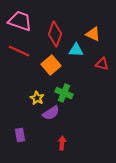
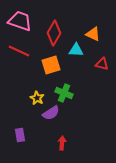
red diamond: moved 1 px left, 1 px up; rotated 10 degrees clockwise
orange square: rotated 24 degrees clockwise
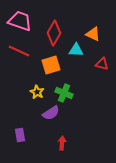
yellow star: moved 6 px up
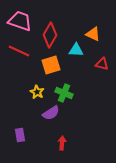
red diamond: moved 4 px left, 2 px down
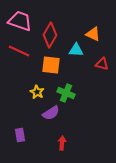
orange square: rotated 24 degrees clockwise
green cross: moved 2 px right
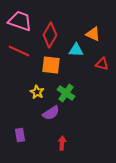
green cross: rotated 12 degrees clockwise
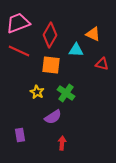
pink trapezoid: moved 2 px left, 2 px down; rotated 40 degrees counterclockwise
purple semicircle: moved 2 px right, 4 px down
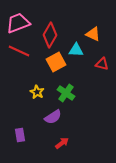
orange square: moved 5 px right, 3 px up; rotated 36 degrees counterclockwise
red arrow: rotated 48 degrees clockwise
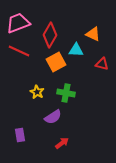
green cross: rotated 24 degrees counterclockwise
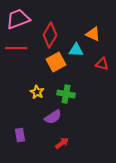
pink trapezoid: moved 4 px up
red line: moved 3 px left, 3 px up; rotated 25 degrees counterclockwise
green cross: moved 1 px down
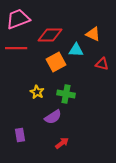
red diamond: rotated 60 degrees clockwise
